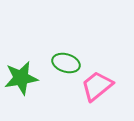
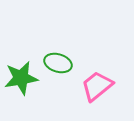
green ellipse: moved 8 px left
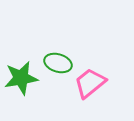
pink trapezoid: moved 7 px left, 3 px up
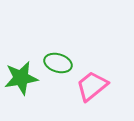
pink trapezoid: moved 2 px right, 3 px down
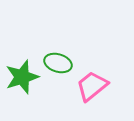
green star: moved 1 px right, 1 px up; rotated 8 degrees counterclockwise
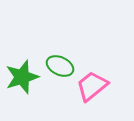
green ellipse: moved 2 px right, 3 px down; rotated 8 degrees clockwise
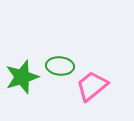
green ellipse: rotated 20 degrees counterclockwise
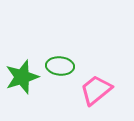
pink trapezoid: moved 4 px right, 4 px down
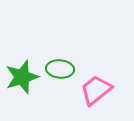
green ellipse: moved 3 px down
